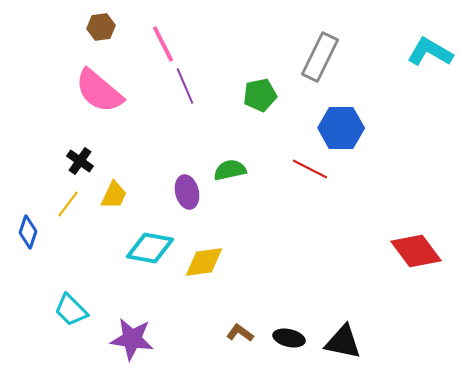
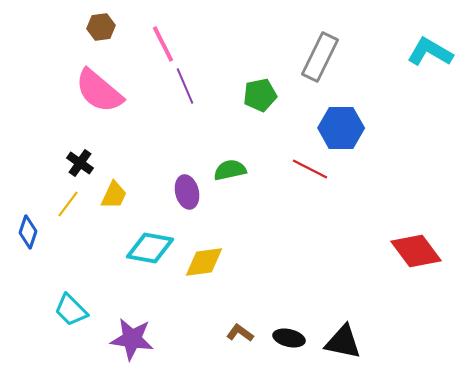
black cross: moved 2 px down
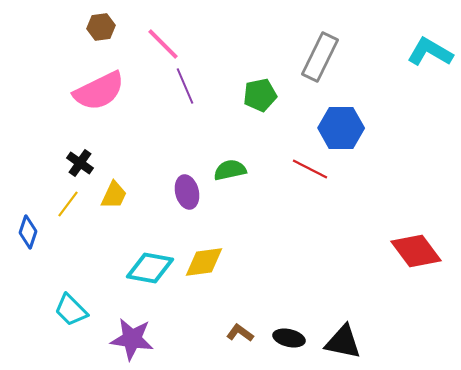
pink line: rotated 18 degrees counterclockwise
pink semicircle: rotated 66 degrees counterclockwise
cyan diamond: moved 20 px down
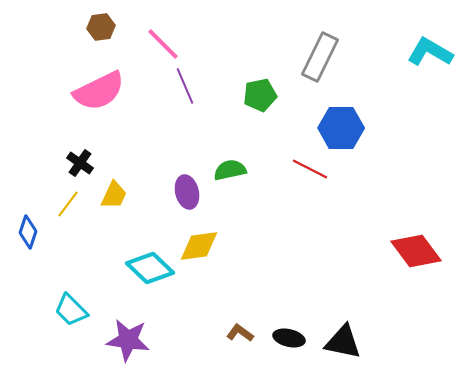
yellow diamond: moved 5 px left, 16 px up
cyan diamond: rotated 33 degrees clockwise
purple star: moved 4 px left, 1 px down
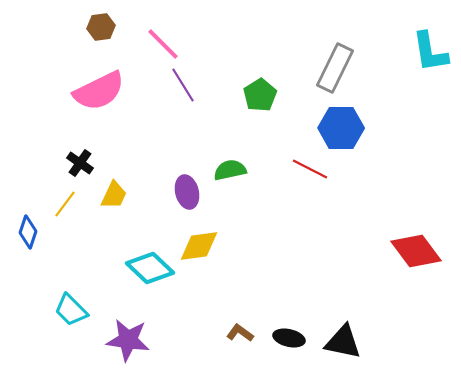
cyan L-shape: rotated 129 degrees counterclockwise
gray rectangle: moved 15 px right, 11 px down
purple line: moved 2 px left, 1 px up; rotated 9 degrees counterclockwise
green pentagon: rotated 20 degrees counterclockwise
yellow line: moved 3 px left
